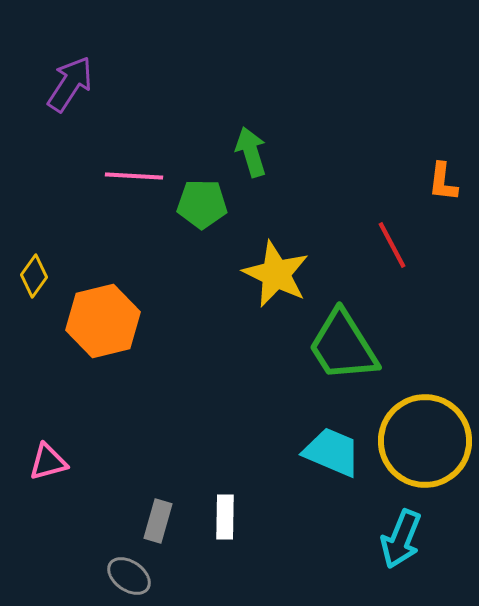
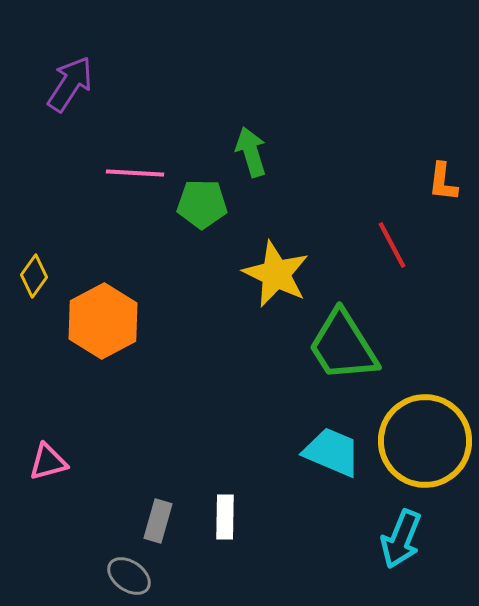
pink line: moved 1 px right, 3 px up
orange hexagon: rotated 14 degrees counterclockwise
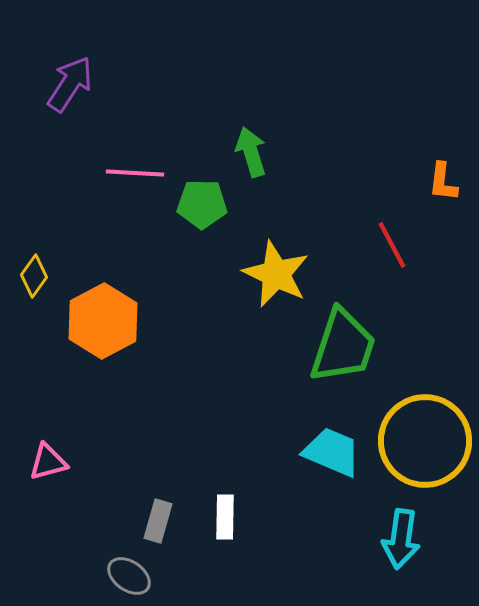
green trapezoid: rotated 130 degrees counterclockwise
cyan arrow: rotated 14 degrees counterclockwise
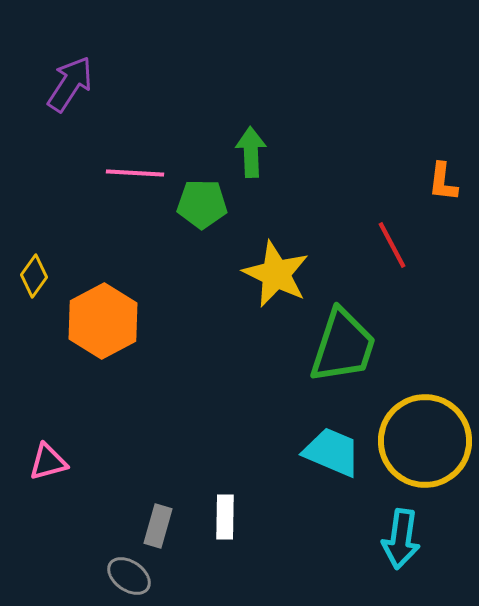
green arrow: rotated 15 degrees clockwise
gray rectangle: moved 5 px down
